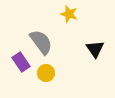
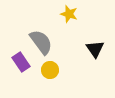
yellow circle: moved 4 px right, 3 px up
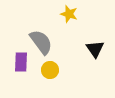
purple rectangle: rotated 36 degrees clockwise
